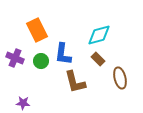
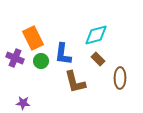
orange rectangle: moved 4 px left, 8 px down
cyan diamond: moved 3 px left
brown ellipse: rotated 15 degrees clockwise
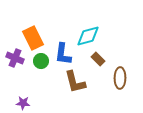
cyan diamond: moved 8 px left, 1 px down
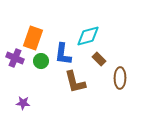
orange rectangle: rotated 45 degrees clockwise
brown rectangle: moved 1 px right
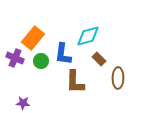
orange rectangle: rotated 20 degrees clockwise
brown ellipse: moved 2 px left
brown L-shape: rotated 15 degrees clockwise
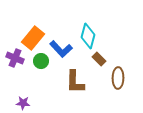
cyan diamond: rotated 60 degrees counterclockwise
blue L-shape: moved 2 px left, 5 px up; rotated 50 degrees counterclockwise
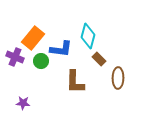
blue L-shape: rotated 40 degrees counterclockwise
purple cross: moved 1 px up
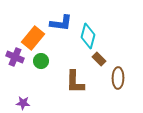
blue L-shape: moved 26 px up
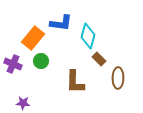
purple cross: moved 2 px left, 7 px down
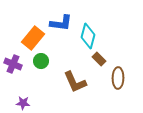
brown L-shape: rotated 25 degrees counterclockwise
